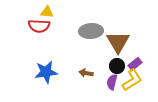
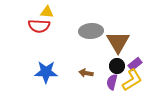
blue star: rotated 10 degrees clockwise
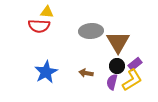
blue star: rotated 30 degrees counterclockwise
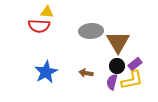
yellow L-shape: rotated 20 degrees clockwise
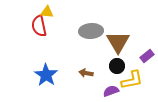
red semicircle: rotated 75 degrees clockwise
purple rectangle: moved 12 px right, 8 px up
blue star: moved 3 px down; rotated 10 degrees counterclockwise
purple semicircle: moved 1 px left, 9 px down; rotated 56 degrees clockwise
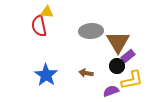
purple rectangle: moved 19 px left
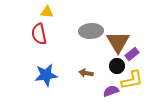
red semicircle: moved 8 px down
purple rectangle: moved 4 px right, 2 px up
blue star: rotated 30 degrees clockwise
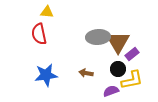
gray ellipse: moved 7 px right, 6 px down
black circle: moved 1 px right, 3 px down
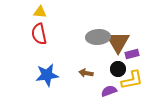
yellow triangle: moved 7 px left
purple rectangle: rotated 24 degrees clockwise
blue star: moved 1 px right
purple semicircle: moved 2 px left
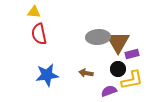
yellow triangle: moved 6 px left
